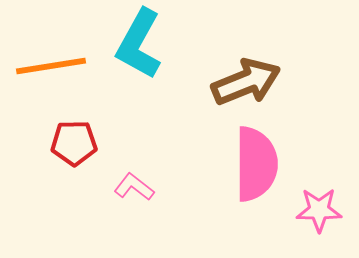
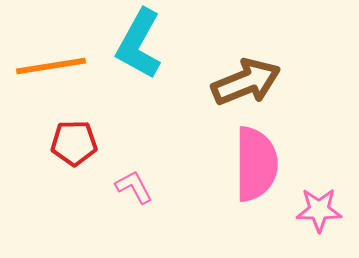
pink L-shape: rotated 24 degrees clockwise
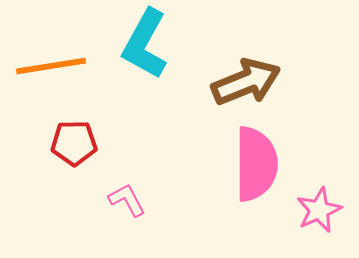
cyan L-shape: moved 6 px right
pink L-shape: moved 7 px left, 13 px down
pink star: rotated 24 degrees counterclockwise
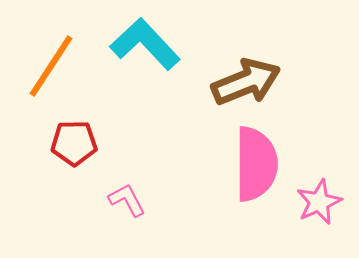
cyan L-shape: rotated 108 degrees clockwise
orange line: rotated 48 degrees counterclockwise
pink star: moved 8 px up
